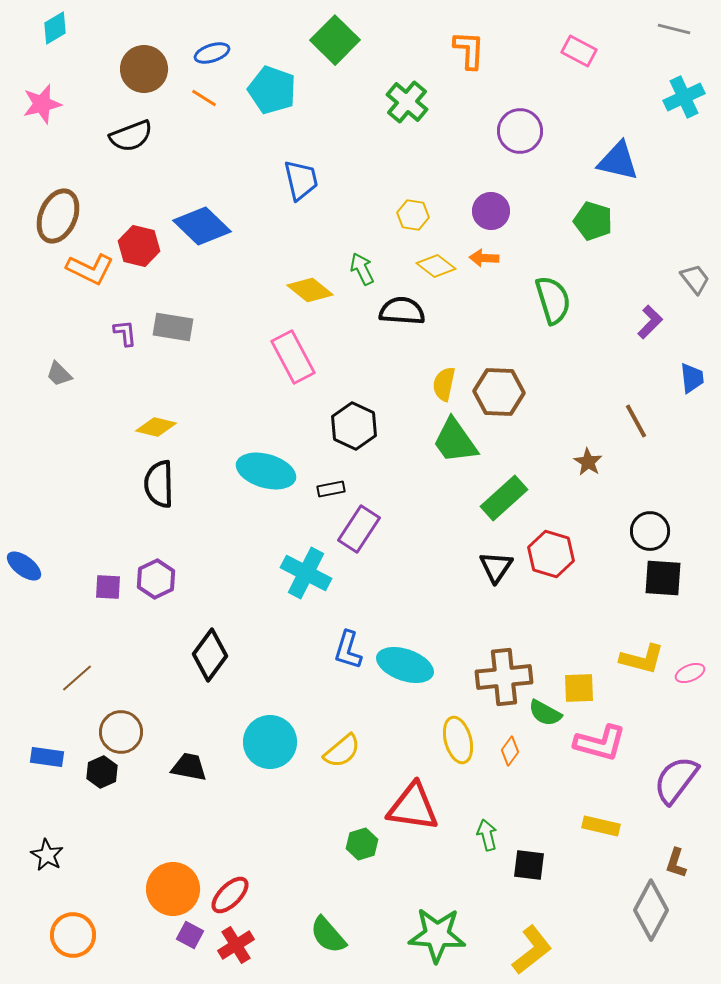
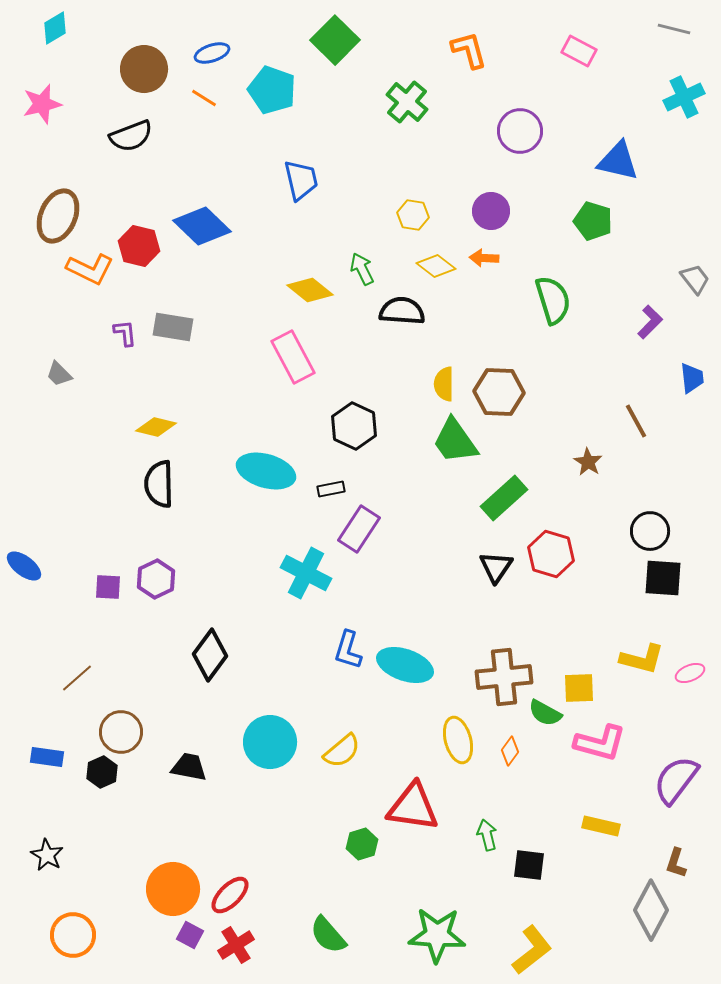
orange L-shape at (469, 50): rotated 18 degrees counterclockwise
yellow semicircle at (444, 384): rotated 12 degrees counterclockwise
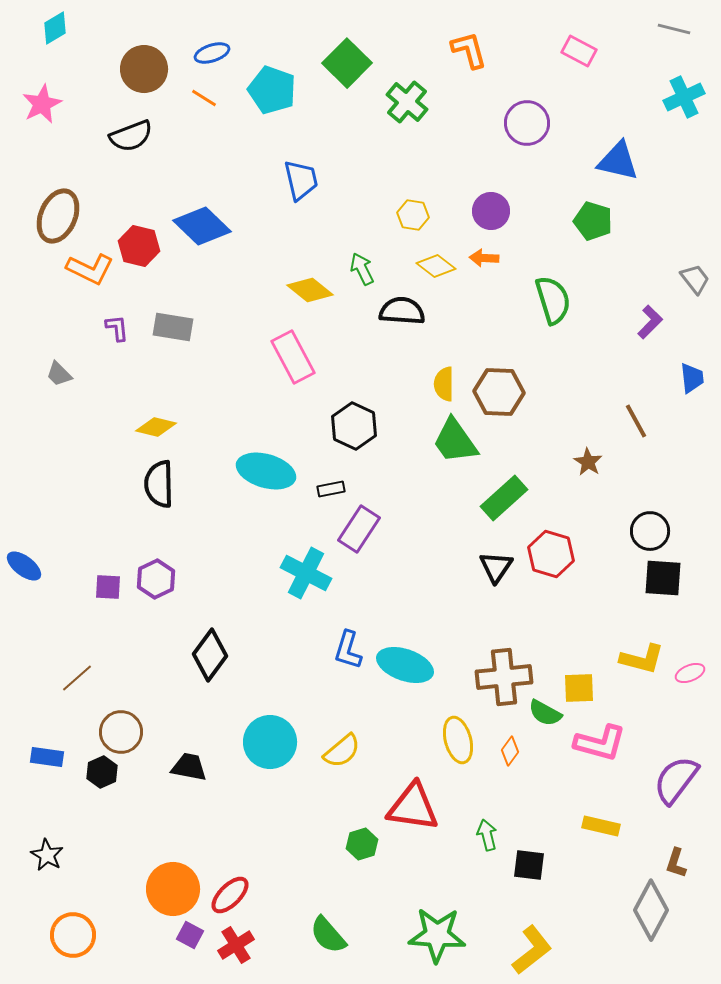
green square at (335, 40): moved 12 px right, 23 px down
pink star at (42, 104): rotated 12 degrees counterclockwise
purple circle at (520, 131): moved 7 px right, 8 px up
purple L-shape at (125, 333): moved 8 px left, 5 px up
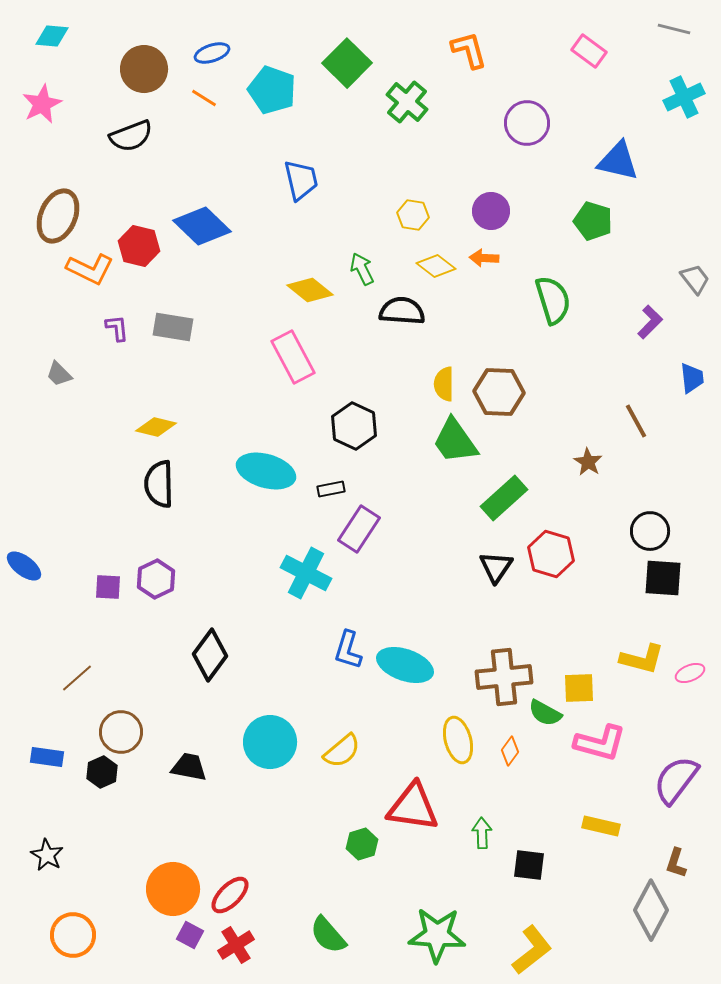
cyan diamond at (55, 28): moved 3 px left, 8 px down; rotated 36 degrees clockwise
pink rectangle at (579, 51): moved 10 px right; rotated 8 degrees clockwise
green arrow at (487, 835): moved 5 px left, 2 px up; rotated 12 degrees clockwise
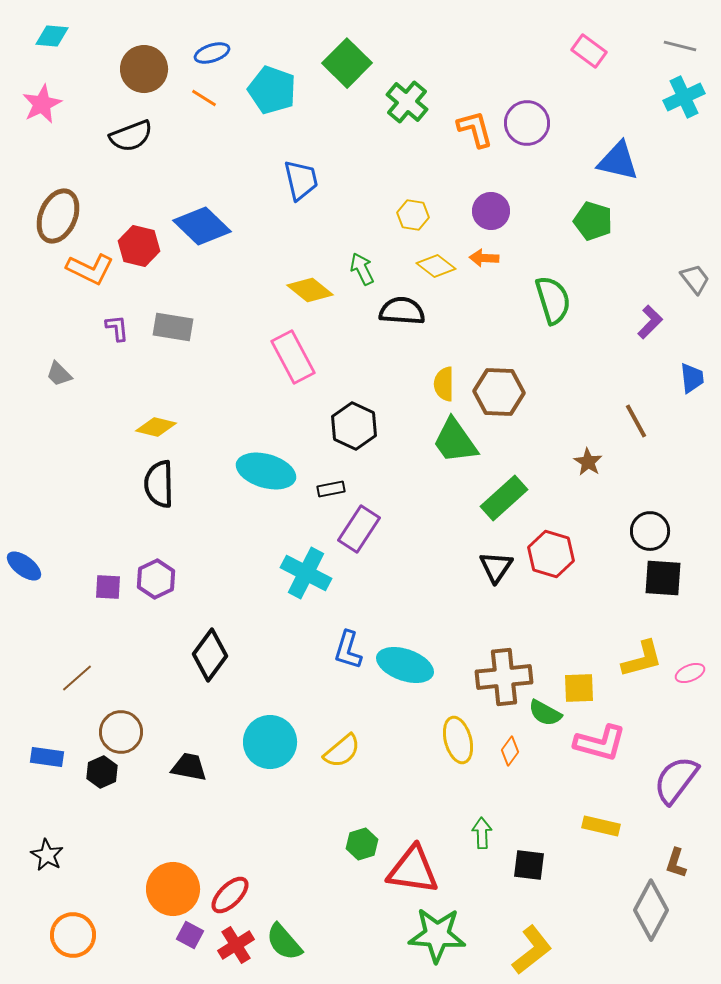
gray line at (674, 29): moved 6 px right, 17 px down
orange L-shape at (469, 50): moved 6 px right, 79 px down
yellow L-shape at (642, 659): rotated 30 degrees counterclockwise
red triangle at (413, 807): moved 63 px down
green semicircle at (328, 935): moved 44 px left, 7 px down
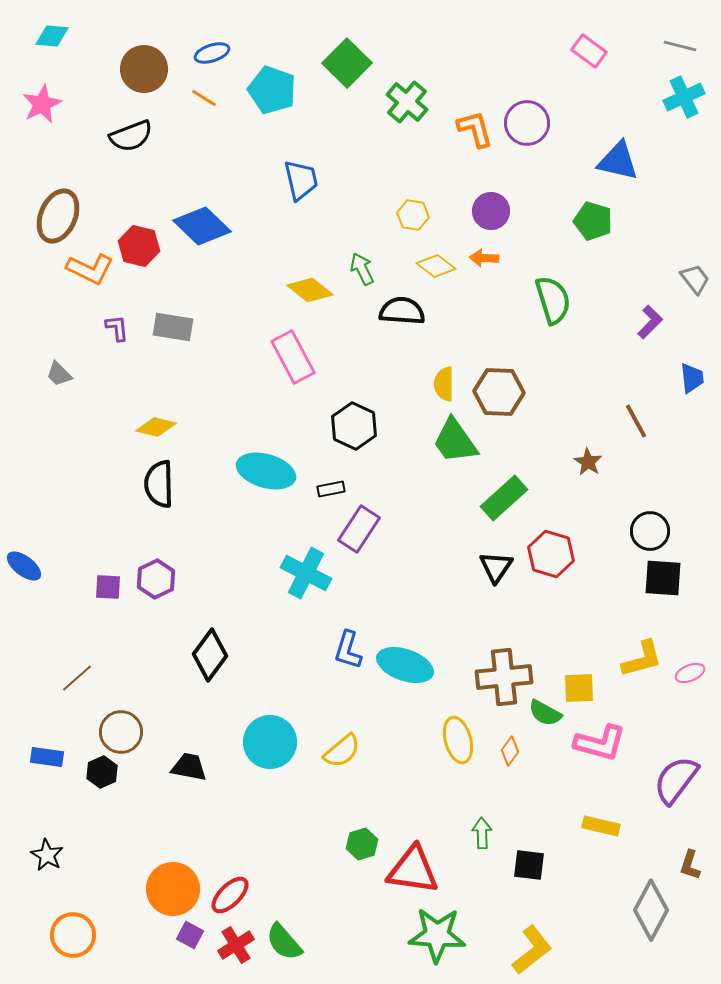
brown L-shape at (676, 863): moved 14 px right, 2 px down
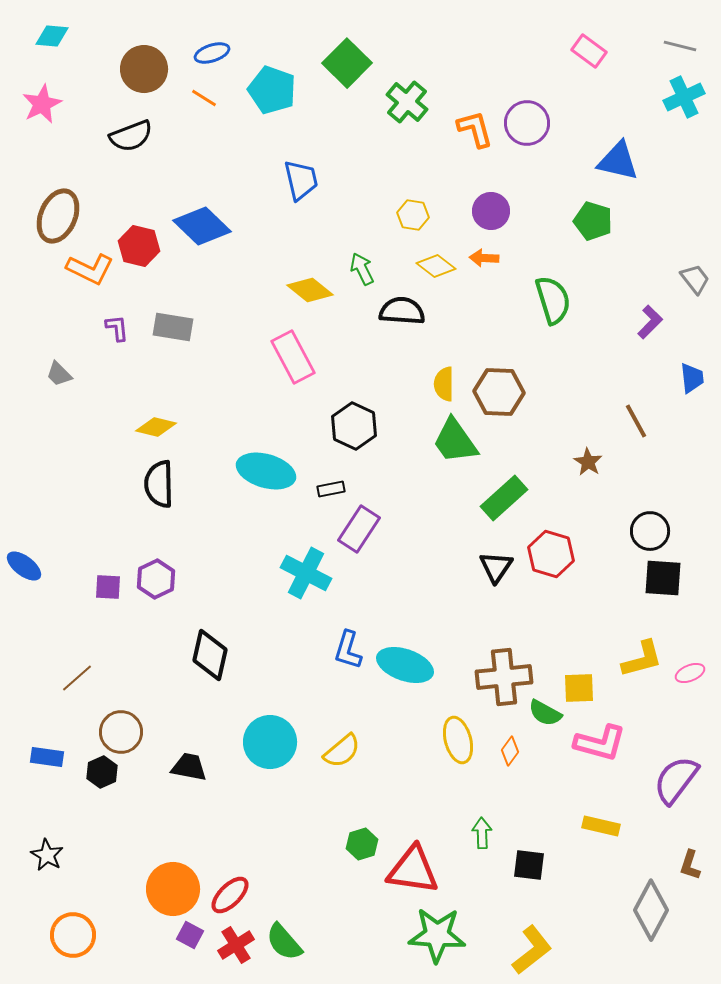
black diamond at (210, 655): rotated 24 degrees counterclockwise
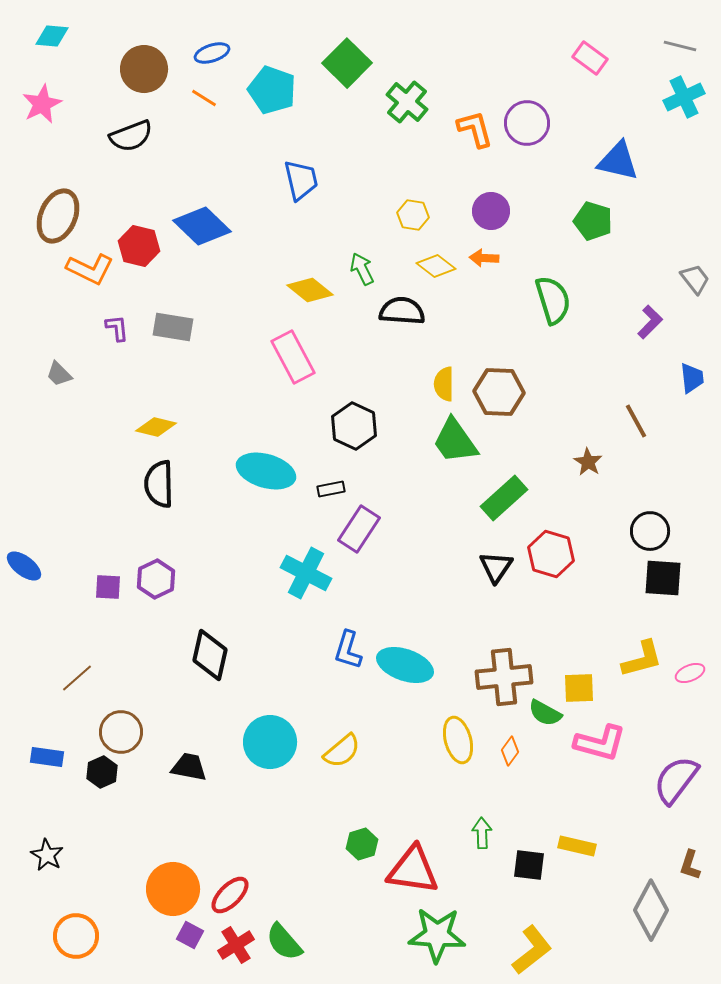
pink rectangle at (589, 51): moved 1 px right, 7 px down
yellow rectangle at (601, 826): moved 24 px left, 20 px down
orange circle at (73, 935): moved 3 px right, 1 px down
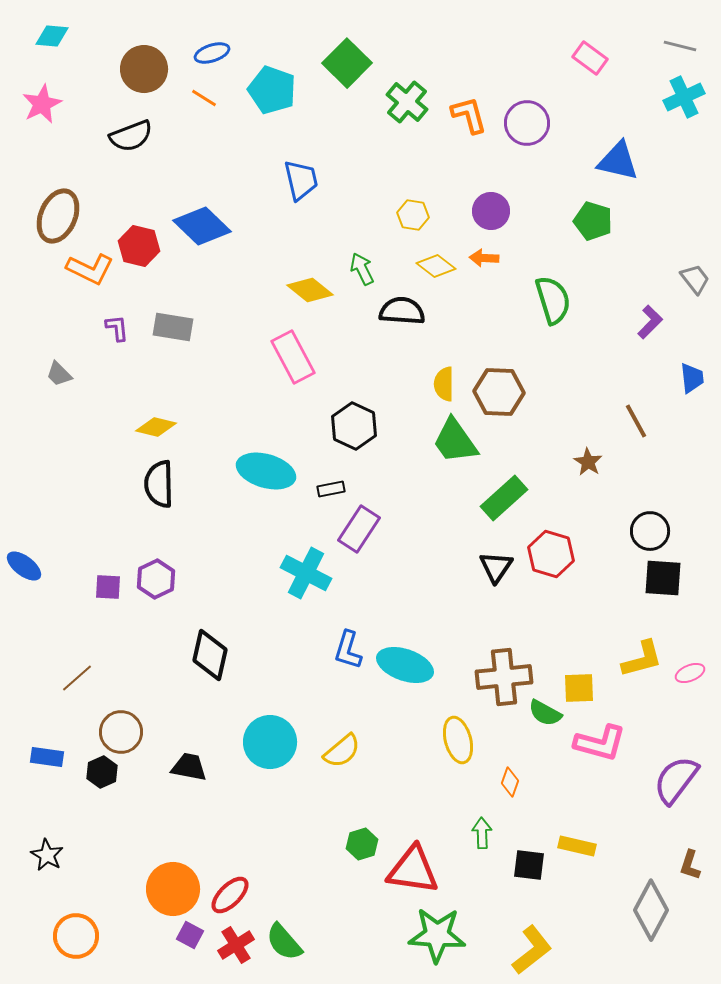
orange L-shape at (475, 129): moved 6 px left, 14 px up
orange diamond at (510, 751): moved 31 px down; rotated 16 degrees counterclockwise
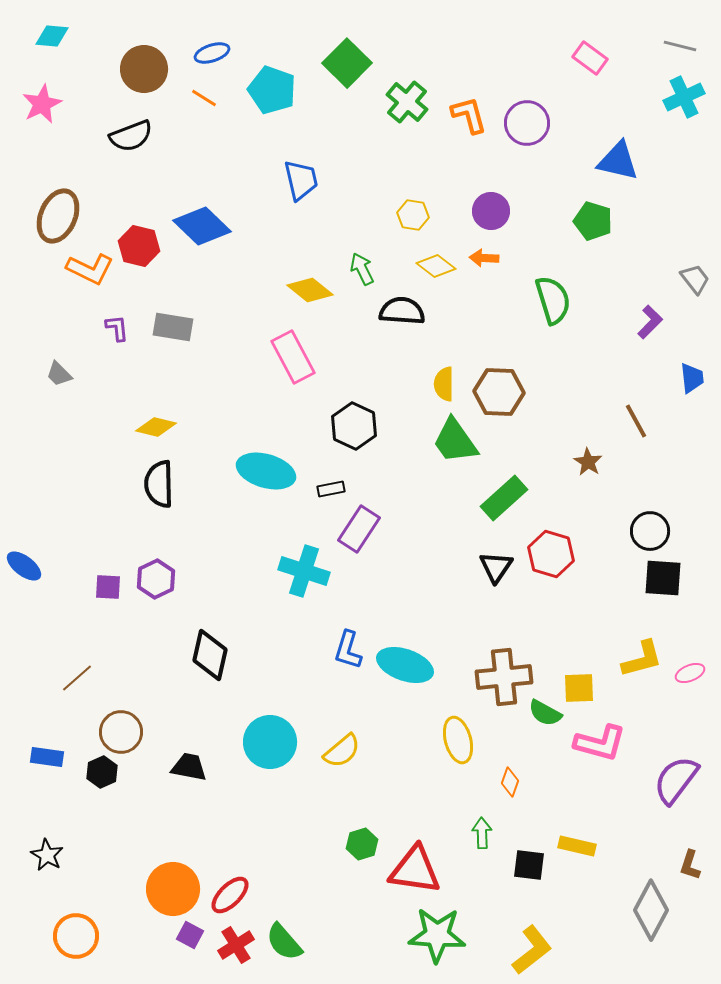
cyan cross at (306, 573): moved 2 px left, 2 px up; rotated 9 degrees counterclockwise
red triangle at (413, 870): moved 2 px right
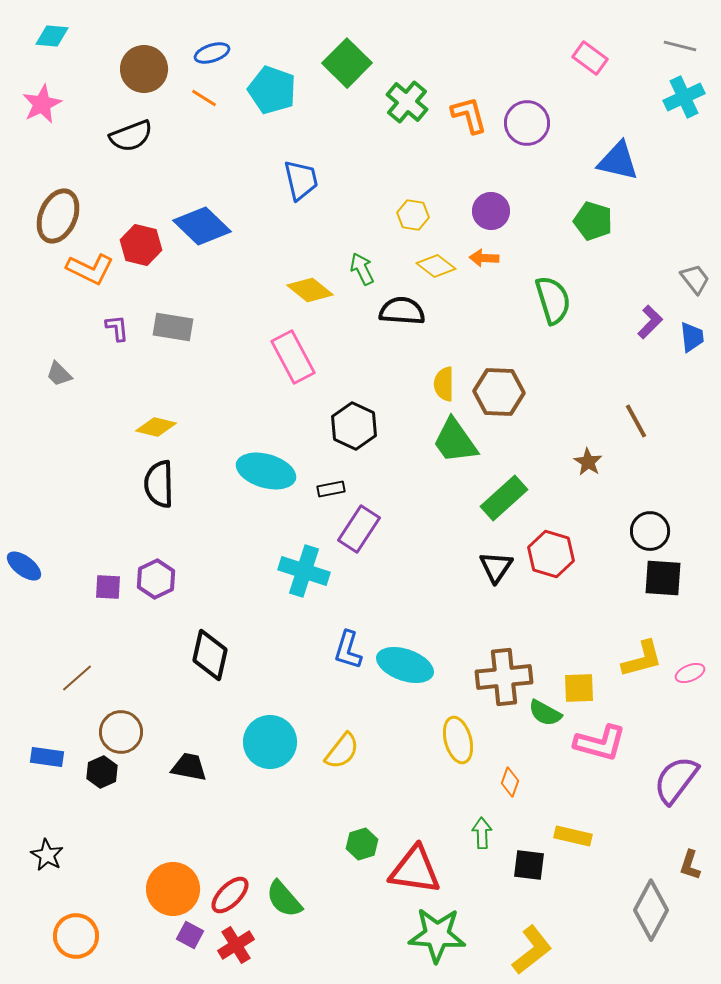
red hexagon at (139, 246): moved 2 px right, 1 px up
blue trapezoid at (692, 378): moved 41 px up
yellow semicircle at (342, 751): rotated 12 degrees counterclockwise
yellow rectangle at (577, 846): moved 4 px left, 10 px up
green semicircle at (284, 942): moved 43 px up
